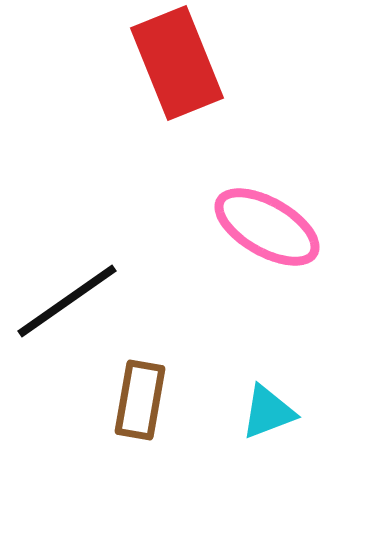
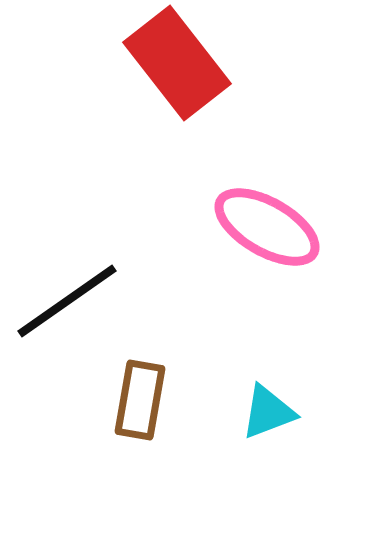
red rectangle: rotated 16 degrees counterclockwise
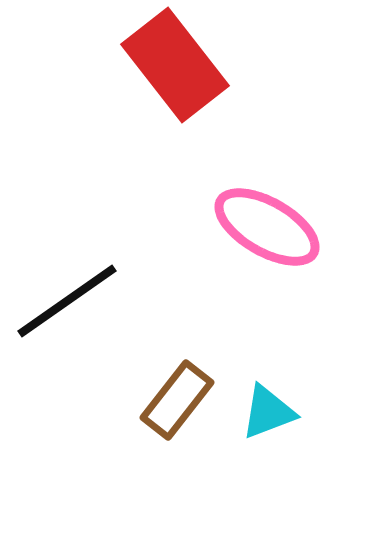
red rectangle: moved 2 px left, 2 px down
brown rectangle: moved 37 px right; rotated 28 degrees clockwise
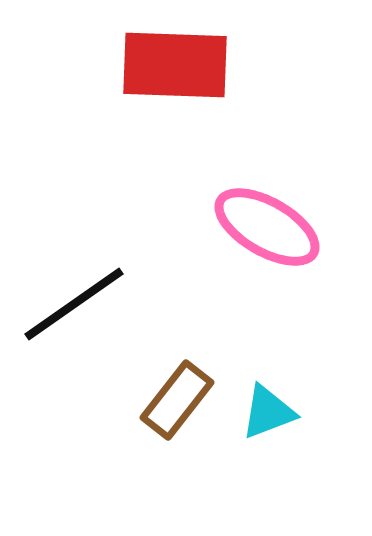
red rectangle: rotated 50 degrees counterclockwise
black line: moved 7 px right, 3 px down
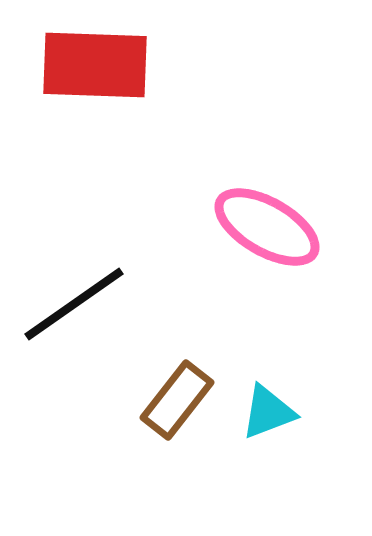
red rectangle: moved 80 px left
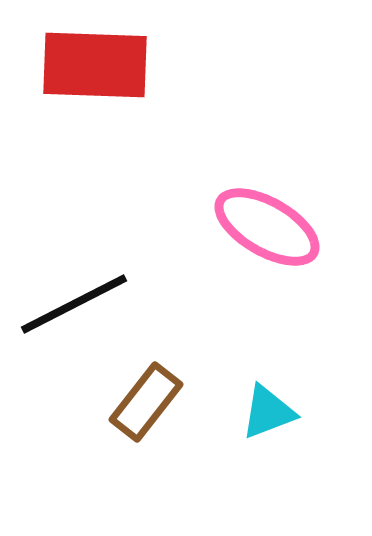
black line: rotated 8 degrees clockwise
brown rectangle: moved 31 px left, 2 px down
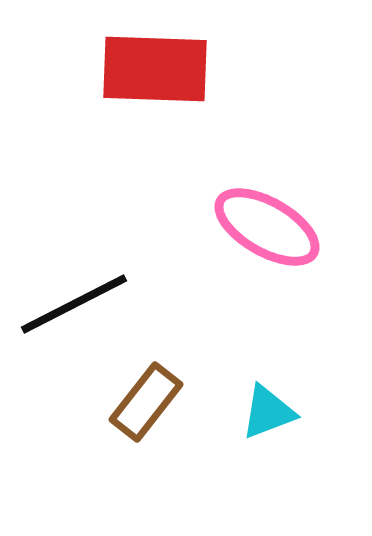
red rectangle: moved 60 px right, 4 px down
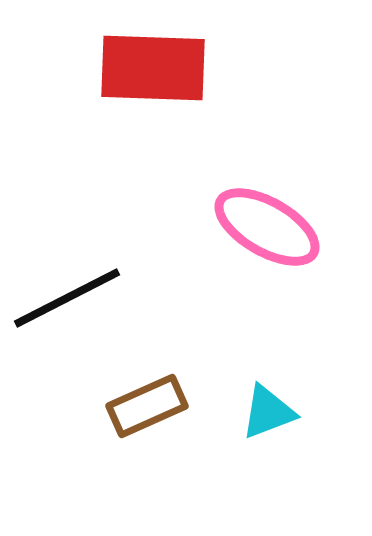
red rectangle: moved 2 px left, 1 px up
black line: moved 7 px left, 6 px up
brown rectangle: moved 1 px right, 4 px down; rotated 28 degrees clockwise
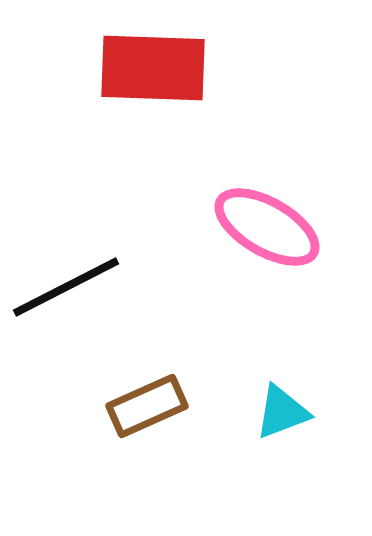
black line: moved 1 px left, 11 px up
cyan triangle: moved 14 px right
